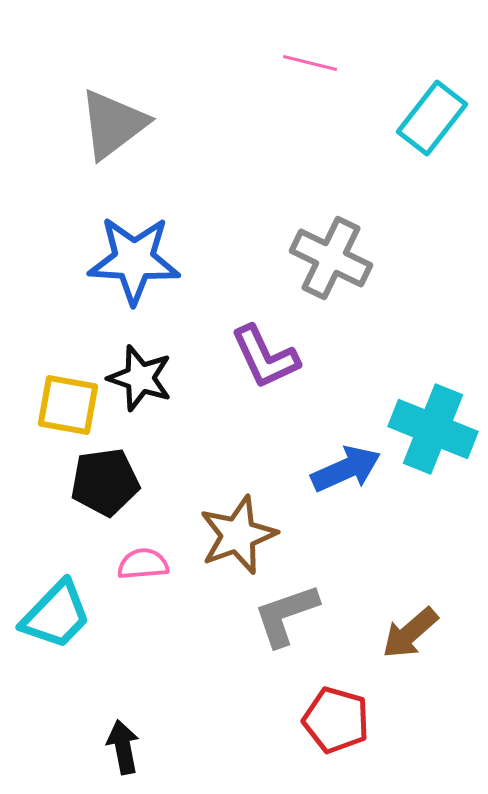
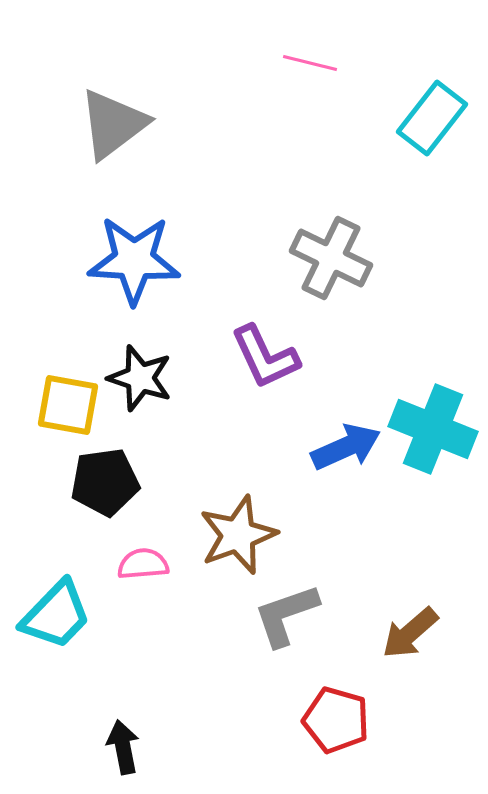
blue arrow: moved 22 px up
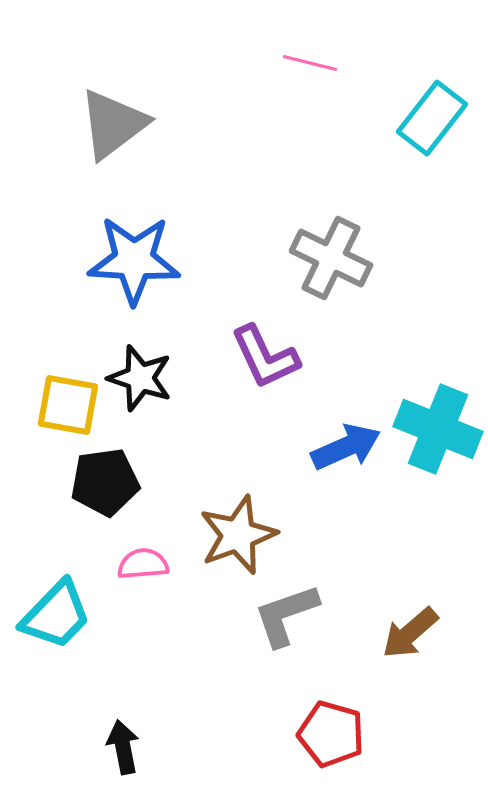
cyan cross: moved 5 px right
red pentagon: moved 5 px left, 14 px down
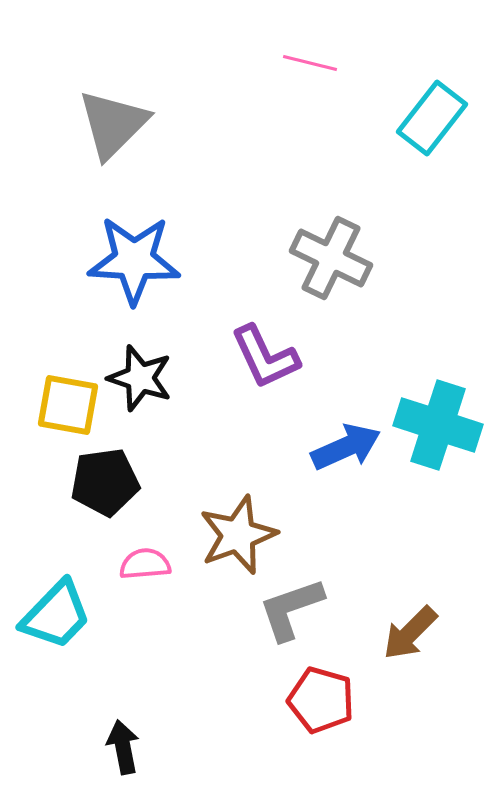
gray triangle: rotated 8 degrees counterclockwise
cyan cross: moved 4 px up; rotated 4 degrees counterclockwise
pink semicircle: moved 2 px right
gray L-shape: moved 5 px right, 6 px up
brown arrow: rotated 4 degrees counterclockwise
red pentagon: moved 10 px left, 34 px up
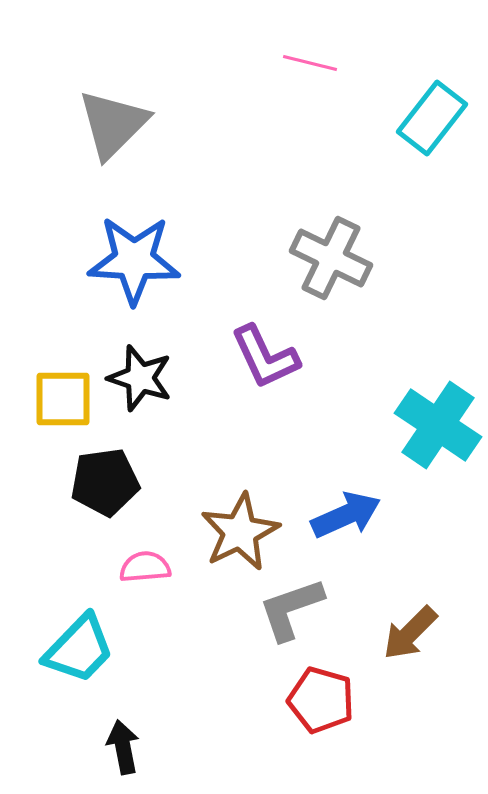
yellow square: moved 5 px left, 6 px up; rotated 10 degrees counterclockwise
cyan cross: rotated 16 degrees clockwise
blue arrow: moved 68 px down
brown star: moved 2 px right, 3 px up; rotated 6 degrees counterclockwise
pink semicircle: moved 3 px down
cyan trapezoid: moved 23 px right, 34 px down
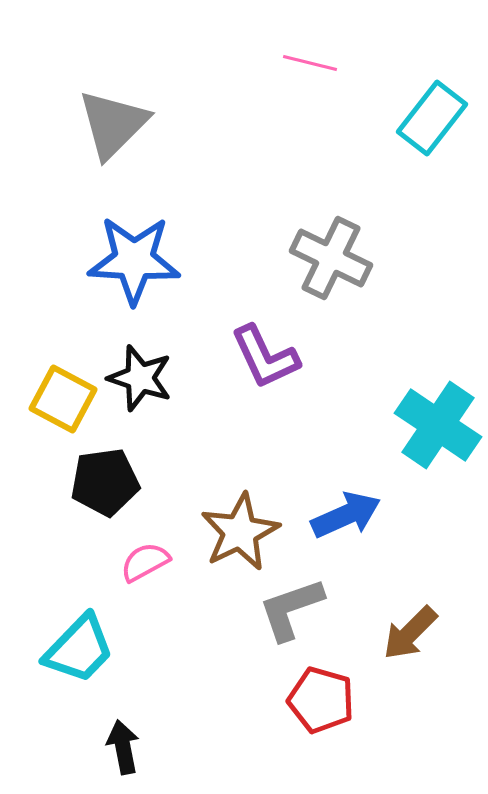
yellow square: rotated 28 degrees clockwise
pink semicircle: moved 5 px up; rotated 24 degrees counterclockwise
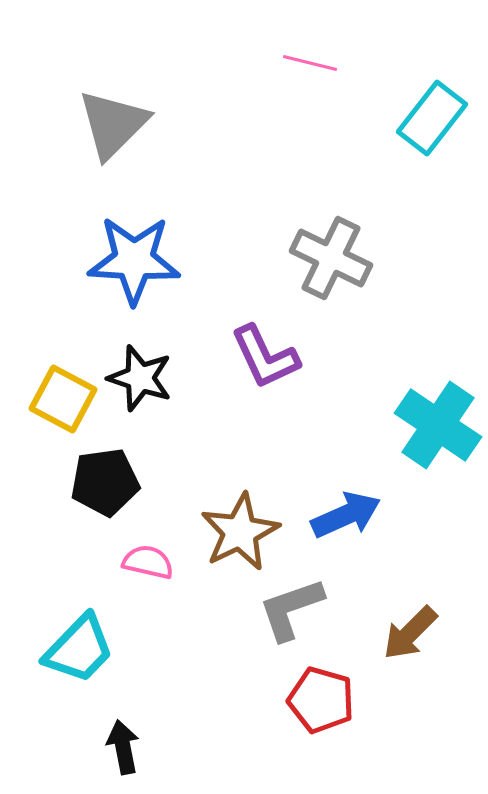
pink semicircle: moved 3 px right; rotated 42 degrees clockwise
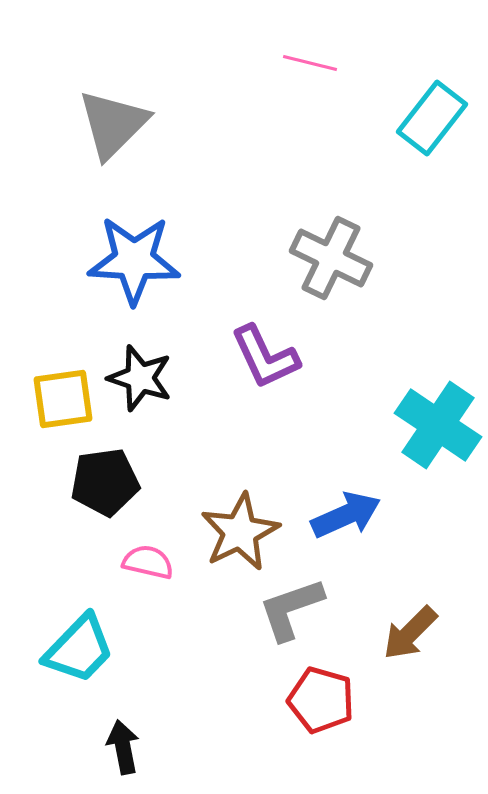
yellow square: rotated 36 degrees counterclockwise
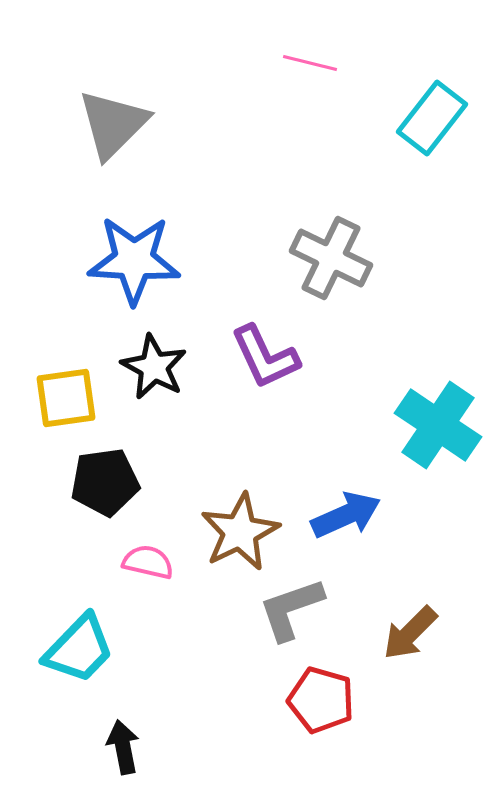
black star: moved 14 px right, 11 px up; rotated 10 degrees clockwise
yellow square: moved 3 px right, 1 px up
